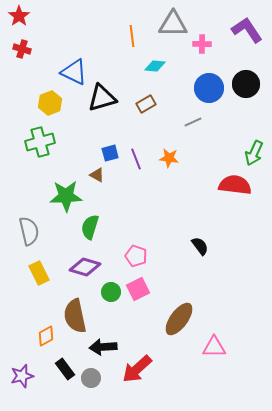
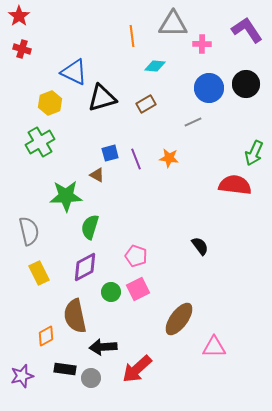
green cross: rotated 16 degrees counterclockwise
purple diamond: rotated 44 degrees counterclockwise
black rectangle: rotated 45 degrees counterclockwise
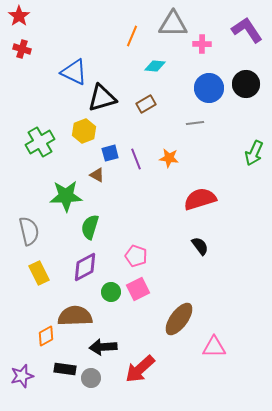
orange line: rotated 30 degrees clockwise
yellow hexagon: moved 34 px right, 28 px down
gray line: moved 2 px right, 1 px down; rotated 18 degrees clockwise
red semicircle: moved 35 px left, 14 px down; rotated 24 degrees counterclockwise
brown semicircle: rotated 100 degrees clockwise
red arrow: moved 3 px right
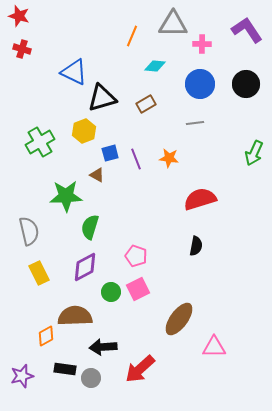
red star: rotated 20 degrees counterclockwise
blue circle: moved 9 px left, 4 px up
black semicircle: moved 4 px left; rotated 48 degrees clockwise
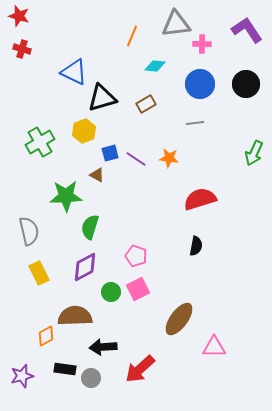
gray triangle: moved 3 px right; rotated 8 degrees counterclockwise
purple line: rotated 35 degrees counterclockwise
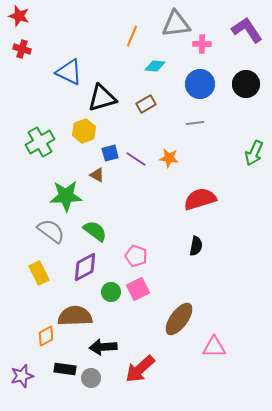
blue triangle: moved 5 px left
green semicircle: moved 5 px right, 4 px down; rotated 110 degrees clockwise
gray semicircle: moved 22 px right; rotated 40 degrees counterclockwise
